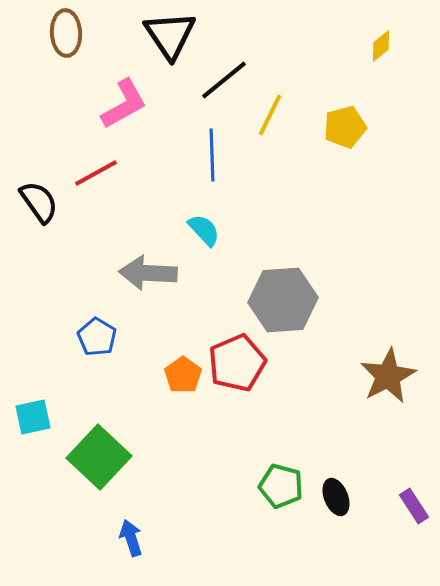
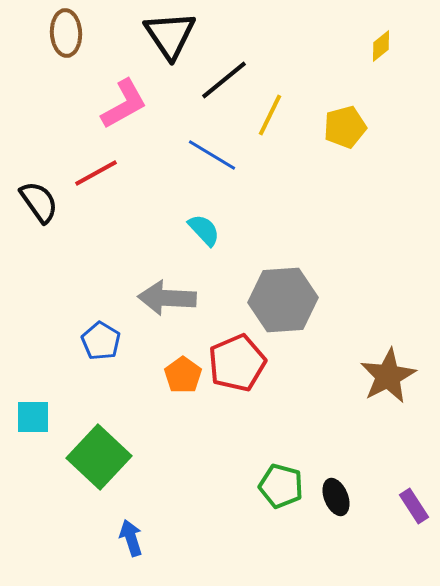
blue line: rotated 57 degrees counterclockwise
gray arrow: moved 19 px right, 25 px down
blue pentagon: moved 4 px right, 4 px down
cyan square: rotated 12 degrees clockwise
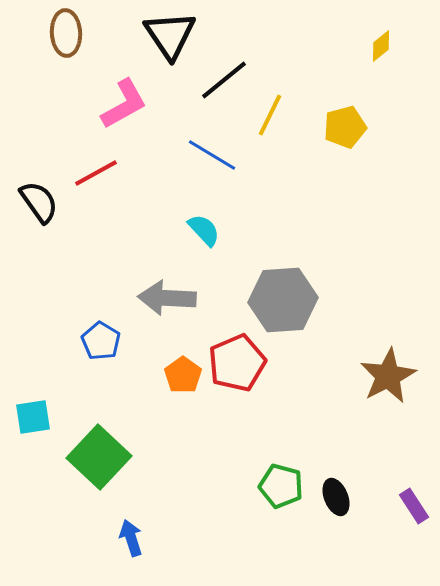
cyan square: rotated 9 degrees counterclockwise
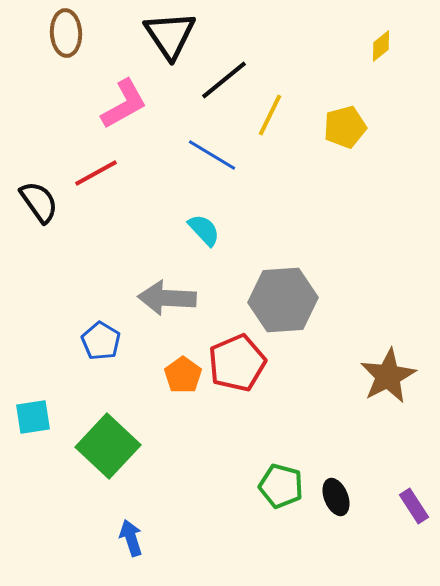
green square: moved 9 px right, 11 px up
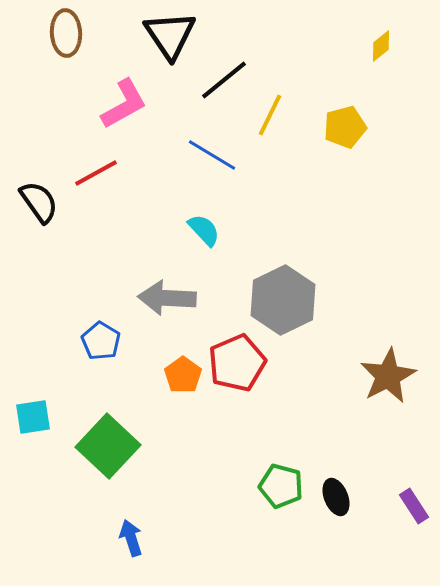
gray hexagon: rotated 22 degrees counterclockwise
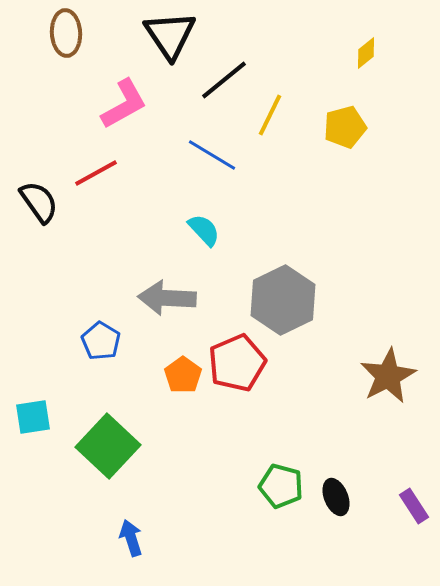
yellow diamond: moved 15 px left, 7 px down
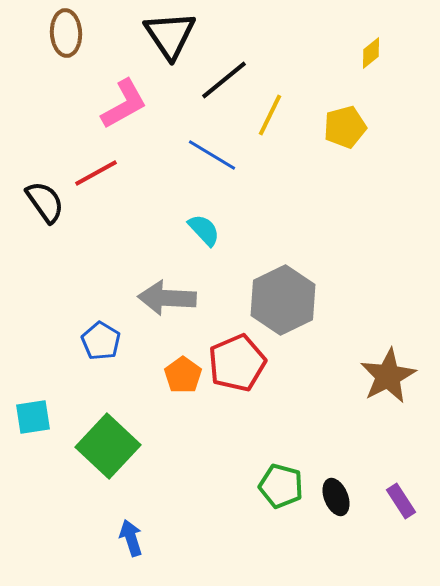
yellow diamond: moved 5 px right
black semicircle: moved 6 px right
purple rectangle: moved 13 px left, 5 px up
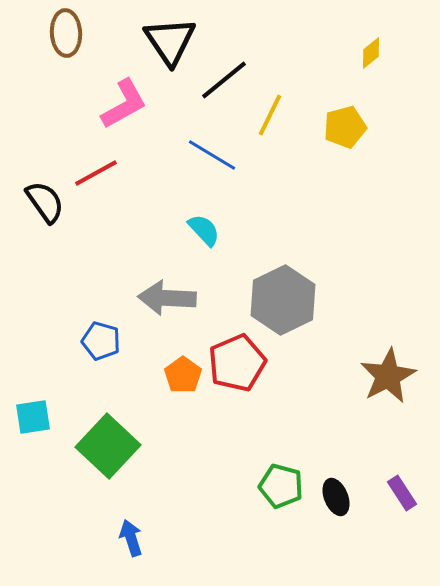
black triangle: moved 6 px down
blue pentagon: rotated 15 degrees counterclockwise
purple rectangle: moved 1 px right, 8 px up
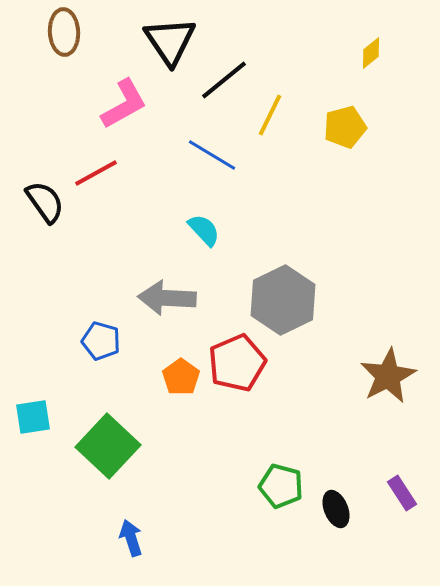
brown ellipse: moved 2 px left, 1 px up
orange pentagon: moved 2 px left, 2 px down
black ellipse: moved 12 px down
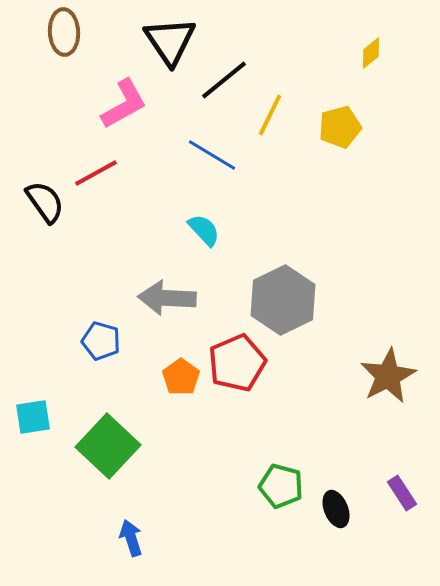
yellow pentagon: moved 5 px left
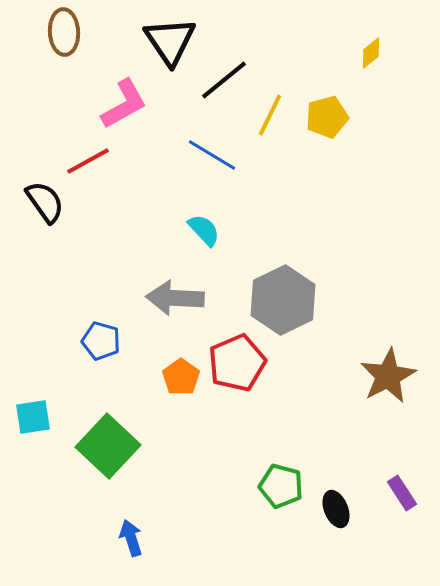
yellow pentagon: moved 13 px left, 10 px up
red line: moved 8 px left, 12 px up
gray arrow: moved 8 px right
